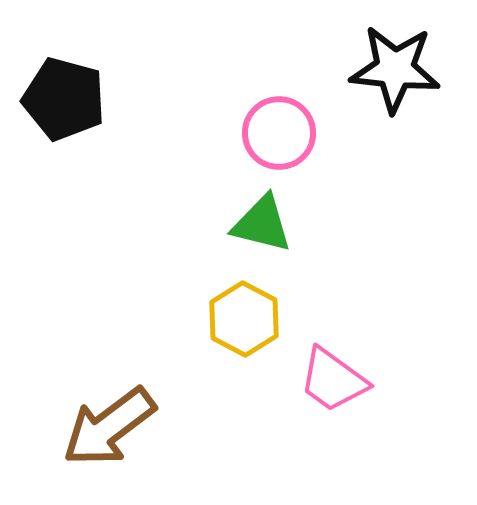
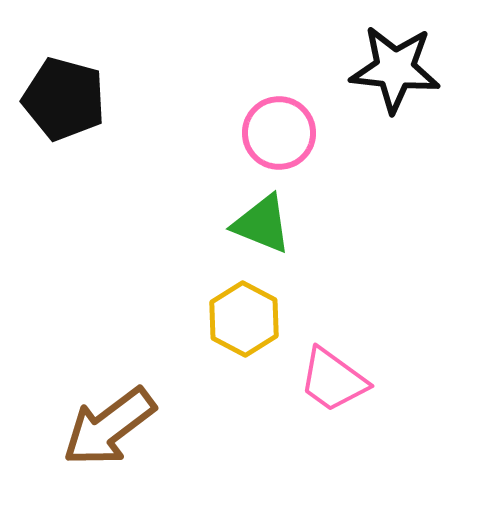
green triangle: rotated 8 degrees clockwise
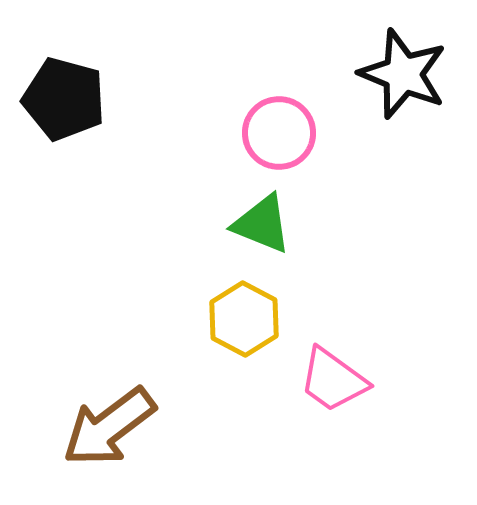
black star: moved 8 px right, 5 px down; rotated 16 degrees clockwise
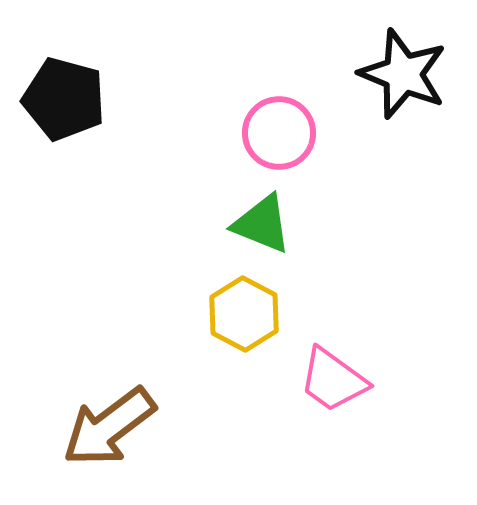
yellow hexagon: moved 5 px up
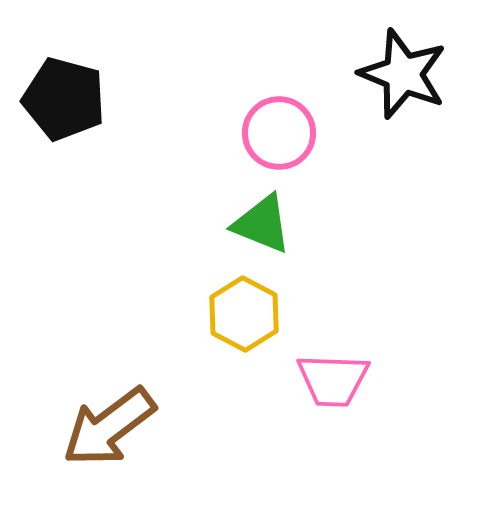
pink trapezoid: rotated 34 degrees counterclockwise
